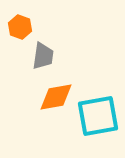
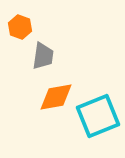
cyan square: rotated 12 degrees counterclockwise
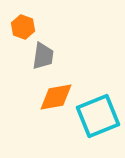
orange hexagon: moved 3 px right
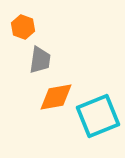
gray trapezoid: moved 3 px left, 4 px down
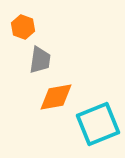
cyan square: moved 8 px down
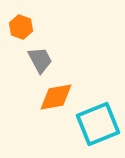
orange hexagon: moved 2 px left
gray trapezoid: rotated 36 degrees counterclockwise
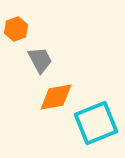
orange hexagon: moved 5 px left, 2 px down; rotated 20 degrees clockwise
cyan square: moved 2 px left, 1 px up
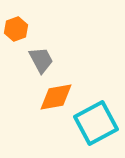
gray trapezoid: moved 1 px right
cyan square: rotated 6 degrees counterclockwise
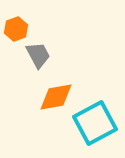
gray trapezoid: moved 3 px left, 5 px up
cyan square: moved 1 px left
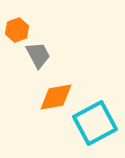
orange hexagon: moved 1 px right, 1 px down
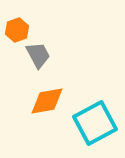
orange diamond: moved 9 px left, 4 px down
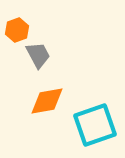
cyan square: moved 2 px down; rotated 9 degrees clockwise
